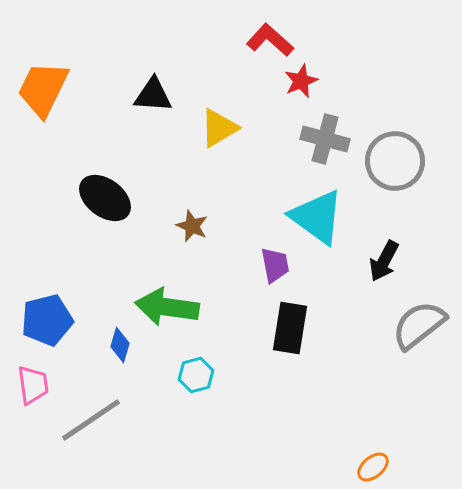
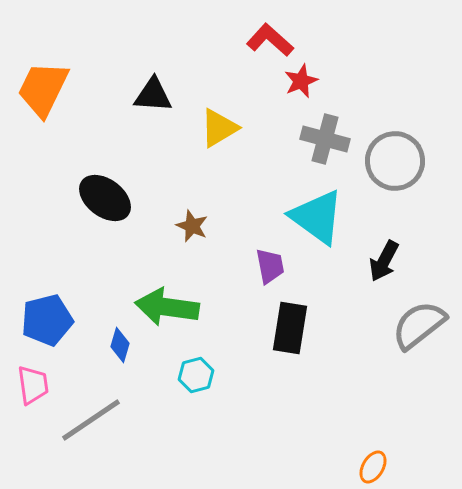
purple trapezoid: moved 5 px left, 1 px down
orange ellipse: rotated 20 degrees counterclockwise
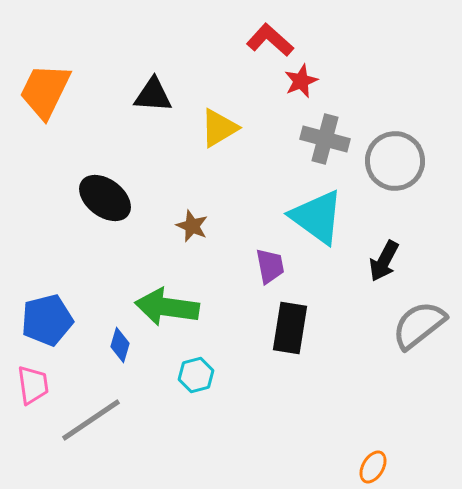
orange trapezoid: moved 2 px right, 2 px down
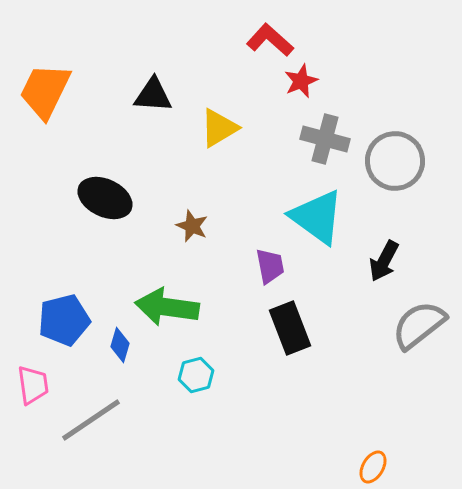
black ellipse: rotated 12 degrees counterclockwise
blue pentagon: moved 17 px right
black rectangle: rotated 30 degrees counterclockwise
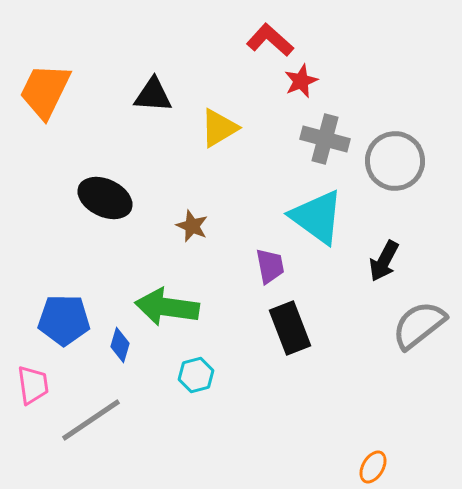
blue pentagon: rotated 15 degrees clockwise
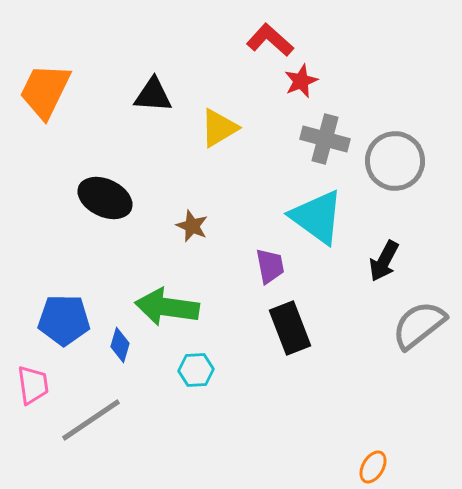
cyan hexagon: moved 5 px up; rotated 12 degrees clockwise
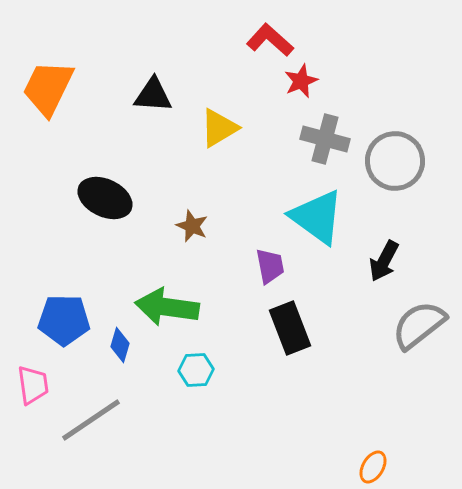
orange trapezoid: moved 3 px right, 3 px up
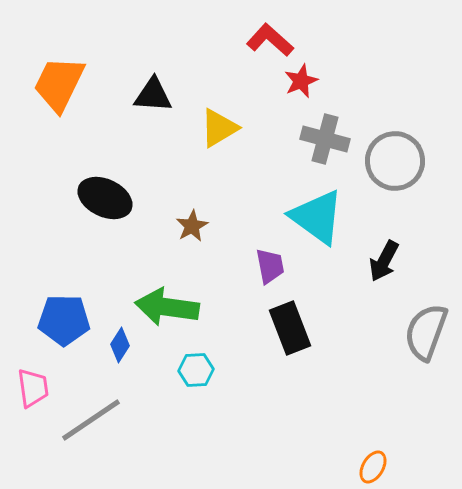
orange trapezoid: moved 11 px right, 4 px up
brown star: rotated 20 degrees clockwise
gray semicircle: moved 7 px right, 7 px down; rotated 32 degrees counterclockwise
blue diamond: rotated 16 degrees clockwise
pink trapezoid: moved 3 px down
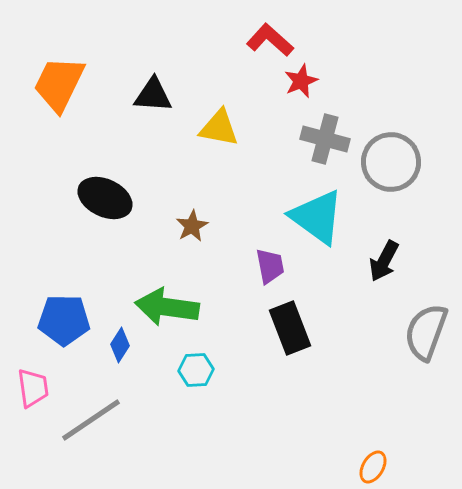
yellow triangle: rotated 42 degrees clockwise
gray circle: moved 4 px left, 1 px down
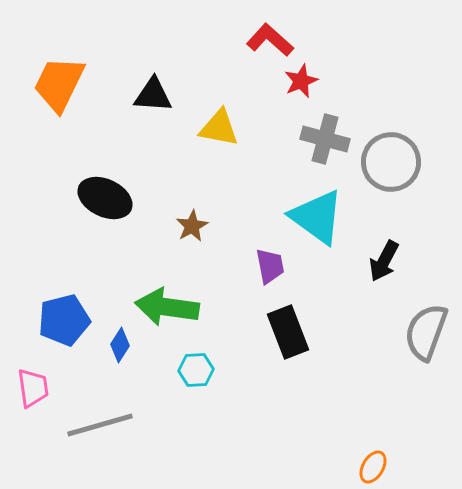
blue pentagon: rotated 15 degrees counterclockwise
black rectangle: moved 2 px left, 4 px down
gray line: moved 9 px right, 5 px down; rotated 18 degrees clockwise
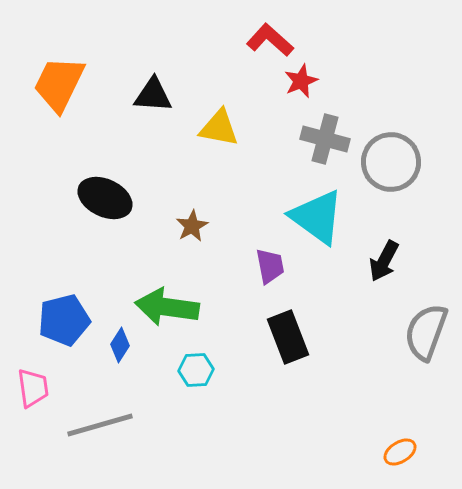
black rectangle: moved 5 px down
orange ellipse: moved 27 px right, 15 px up; rotated 28 degrees clockwise
